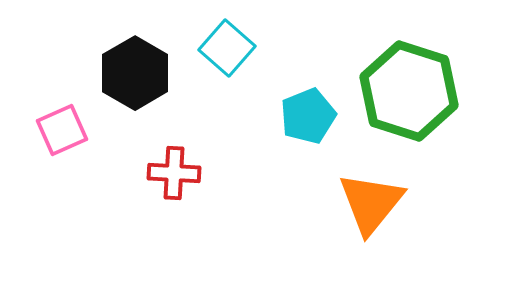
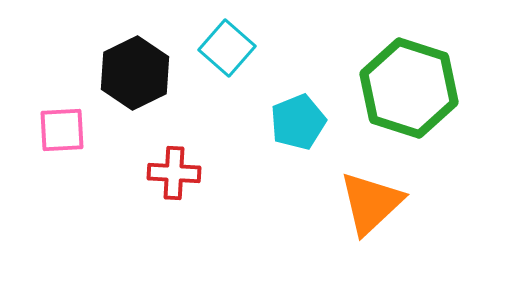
black hexagon: rotated 4 degrees clockwise
green hexagon: moved 3 px up
cyan pentagon: moved 10 px left, 6 px down
pink square: rotated 21 degrees clockwise
orange triangle: rotated 8 degrees clockwise
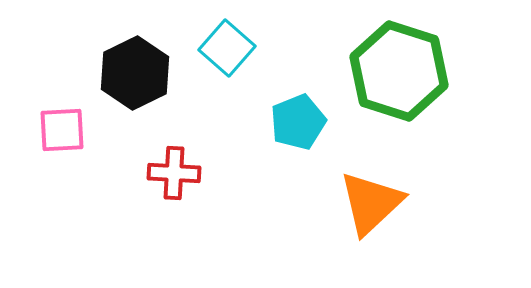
green hexagon: moved 10 px left, 17 px up
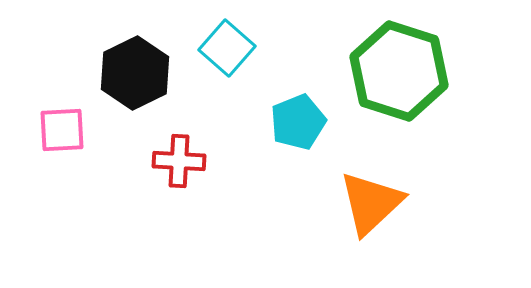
red cross: moved 5 px right, 12 px up
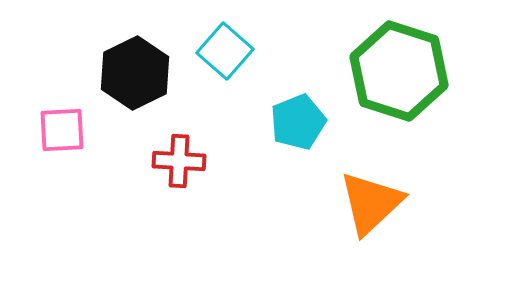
cyan square: moved 2 px left, 3 px down
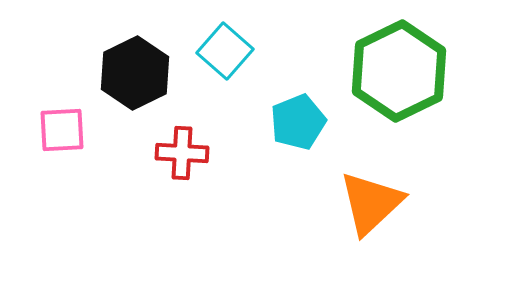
green hexagon: rotated 16 degrees clockwise
red cross: moved 3 px right, 8 px up
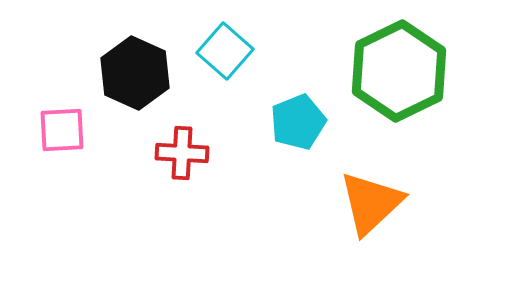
black hexagon: rotated 10 degrees counterclockwise
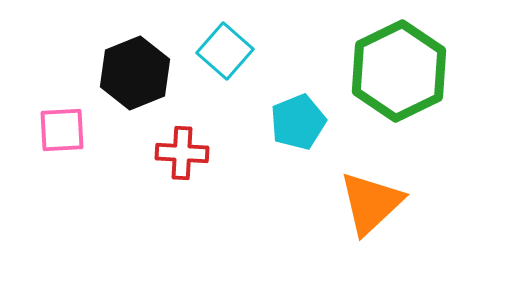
black hexagon: rotated 14 degrees clockwise
